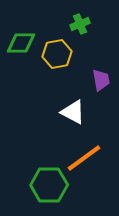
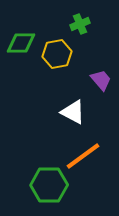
purple trapezoid: rotated 30 degrees counterclockwise
orange line: moved 1 px left, 2 px up
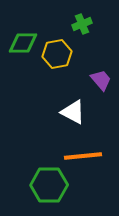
green cross: moved 2 px right
green diamond: moved 2 px right
orange line: rotated 30 degrees clockwise
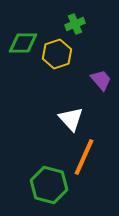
green cross: moved 7 px left
yellow hexagon: rotated 8 degrees counterclockwise
white triangle: moved 2 px left, 7 px down; rotated 20 degrees clockwise
orange line: moved 1 px right, 1 px down; rotated 60 degrees counterclockwise
green hexagon: rotated 15 degrees clockwise
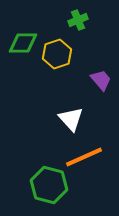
green cross: moved 3 px right, 4 px up
orange line: rotated 42 degrees clockwise
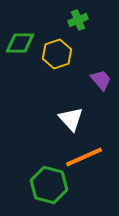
green diamond: moved 3 px left
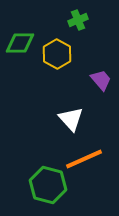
yellow hexagon: rotated 12 degrees counterclockwise
orange line: moved 2 px down
green hexagon: moved 1 px left
